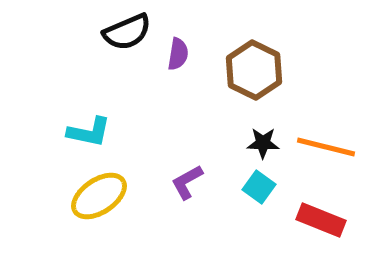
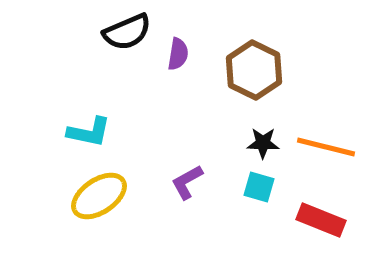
cyan square: rotated 20 degrees counterclockwise
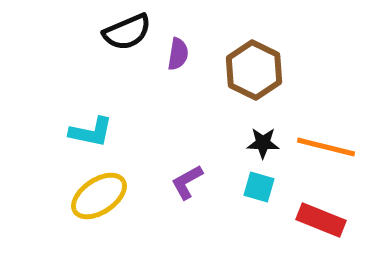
cyan L-shape: moved 2 px right
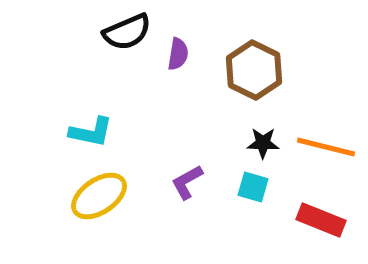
cyan square: moved 6 px left
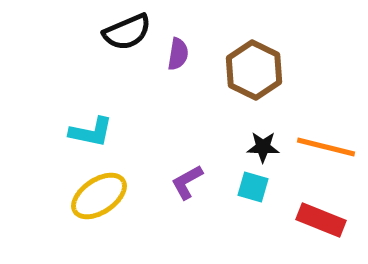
black star: moved 4 px down
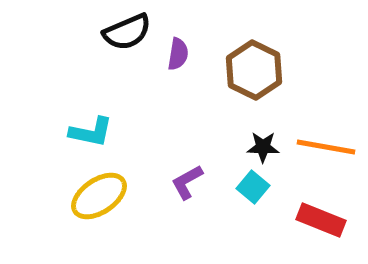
orange line: rotated 4 degrees counterclockwise
cyan square: rotated 24 degrees clockwise
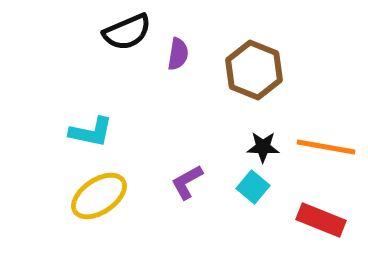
brown hexagon: rotated 4 degrees counterclockwise
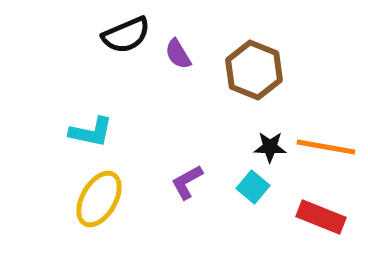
black semicircle: moved 1 px left, 3 px down
purple semicircle: rotated 140 degrees clockwise
black star: moved 7 px right
yellow ellipse: moved 3 px down; rotated 26 degrees counterclockwise
red rectangle: moved 3 px up
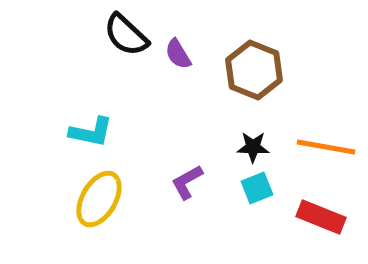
black semicircle: rotated 66 degrees clockwise
black star: moved 17 px left
cyan square: moved 4 px right, 1 px down; rotated 28 degrees clockwise
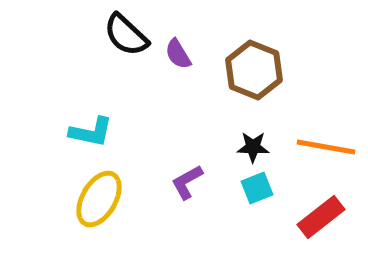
red rectangle: rotated 60 degrees counterclockwise
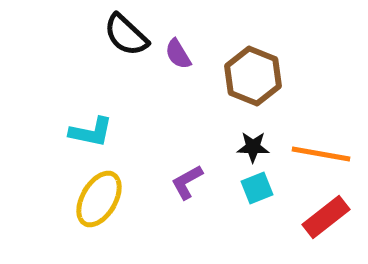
brown hexagon: moved 1 px left, 6 px down
orange line: moved 5 px left, 7 px down
red rectangle: moved 5 px right
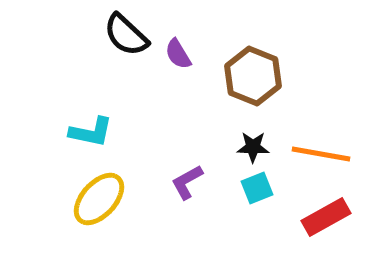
yellow ellipse: rotated 12 degrees clockwise
red rectangle: rotated 9 degrees clockwise
